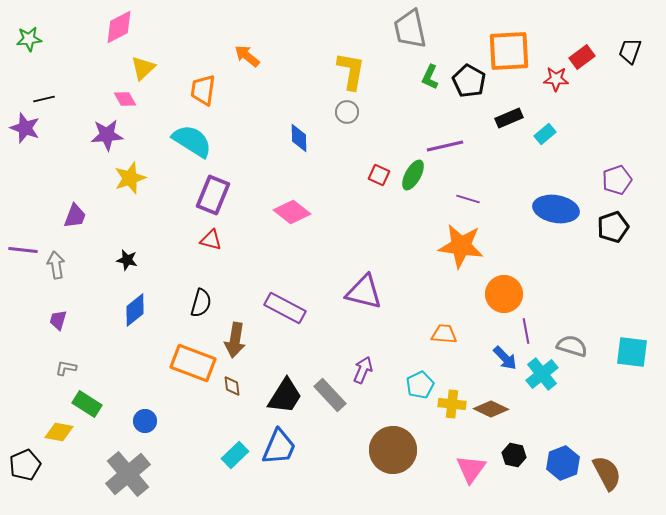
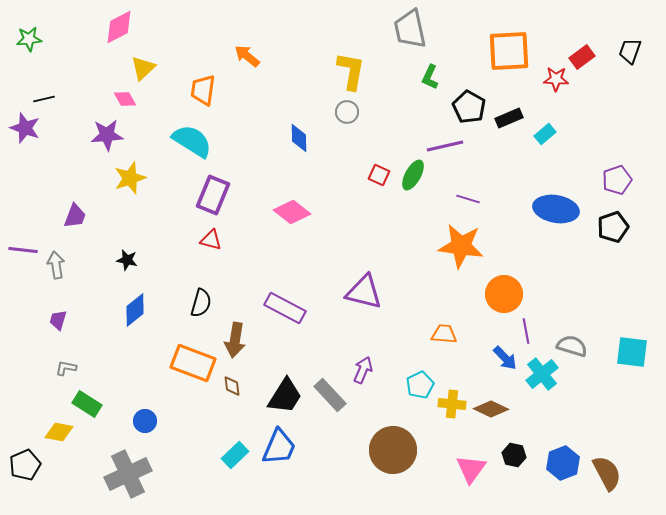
black pentagon at (469, 81): moved 26 px down
gray cross at (128, 474): rotated 15 degrees clockwise
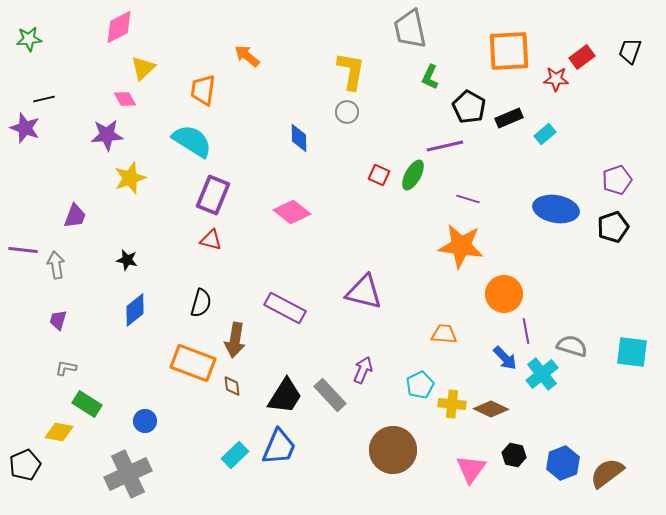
brown semicircle at (607, 473): rotated 99 degrees counterclockwise
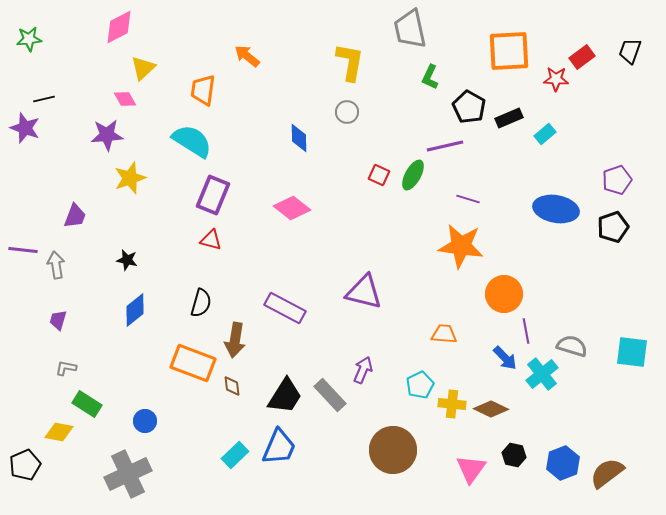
yellow L-shape at (351, 71): moved 1 px left, 9 px up
pink diamond at (292, 212): moved 4 px up
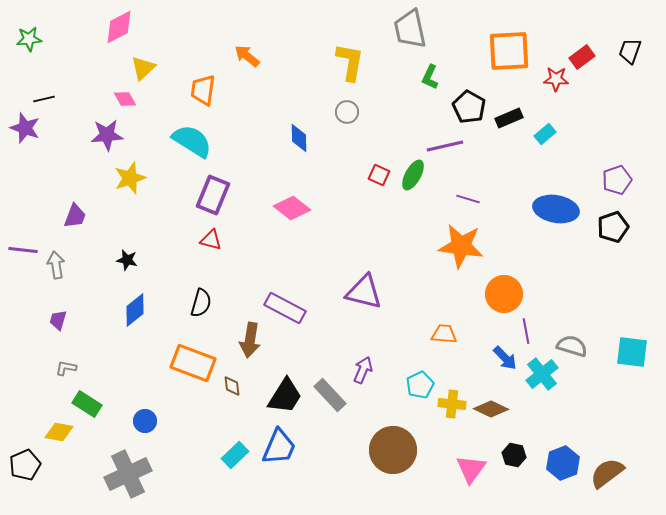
brown arrow at (235, 340): moved 15 px right
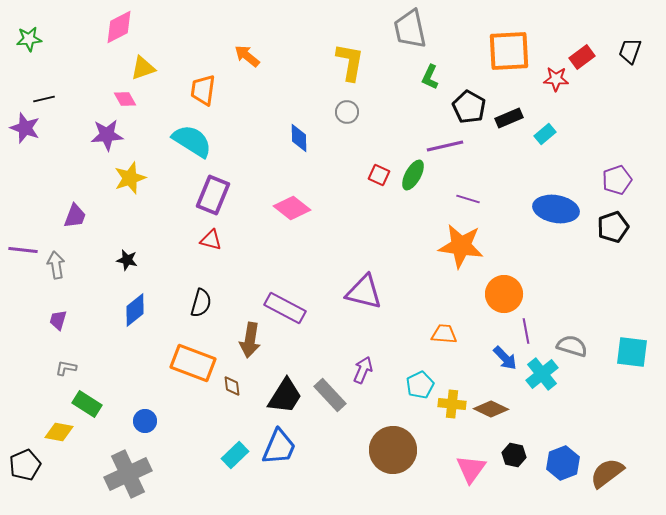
yellow triangle at (143, 68): rotated 24 degrees clockwise
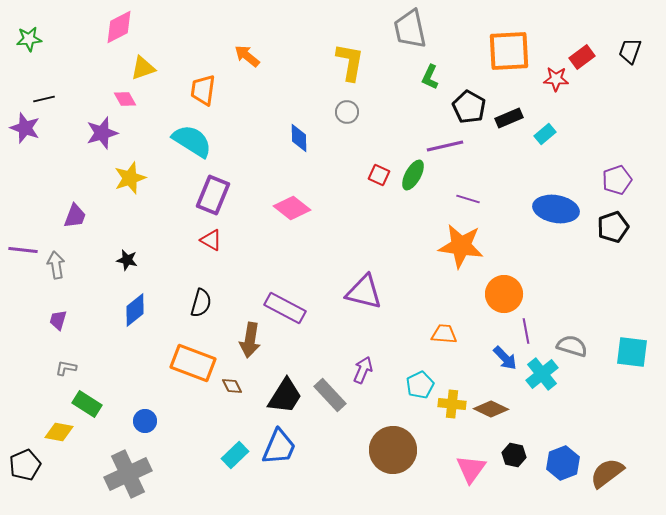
purple star at (107, 135): moved 5 px left, 2 px up; rotated 12 degrees counterclockwise
red triangle at (211, 240): rotated 15 degrees clockwise
brown diamond at (232, 386): rotated 20 degrees counterclockwise
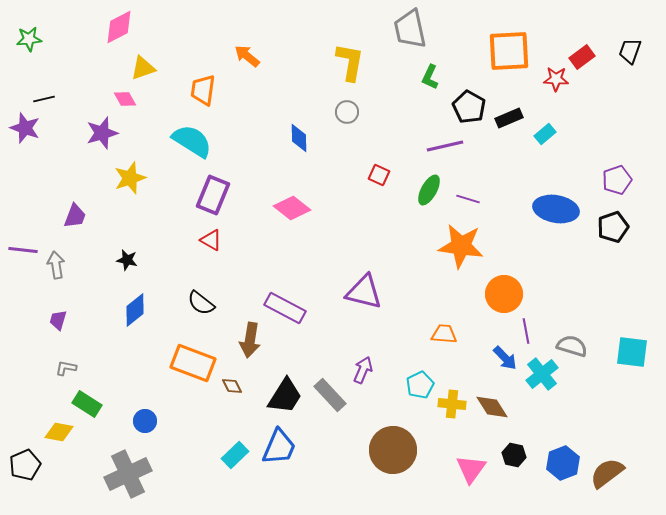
green ellipse at (413, 175): moved 16 px right, 15 px down
black semicircle at (201, 303): rotated 112 degrees clockwise
brown diamond at (491, 409): moved 1 px right, 2 px up; rotated 32 degrees clockwise
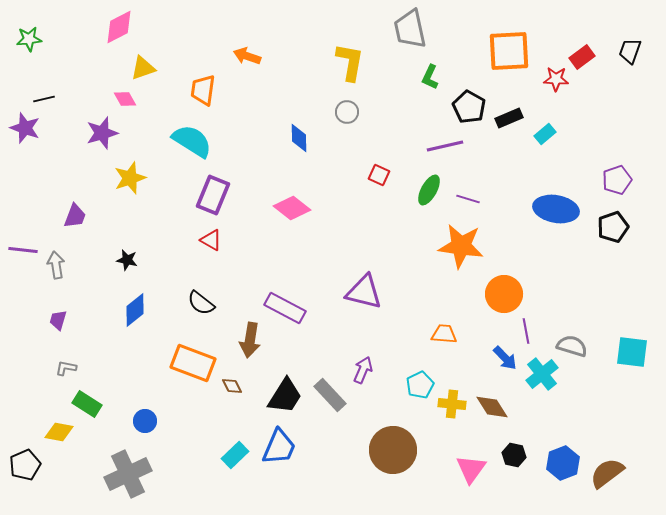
orange arrow at (247, 56): rotated 20 degrees counterclockwise
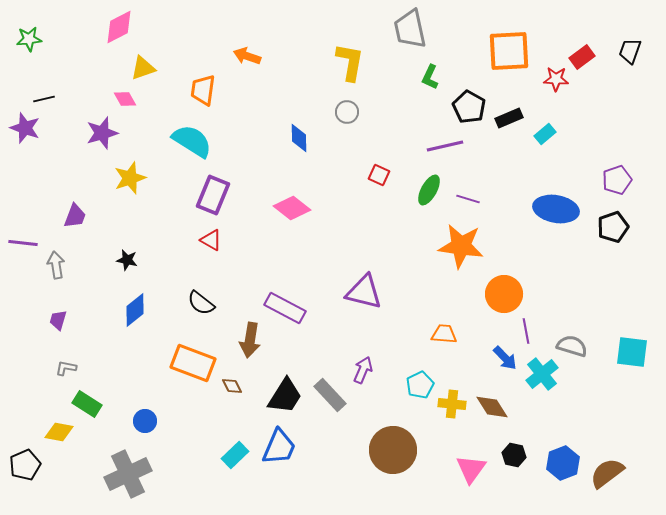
purple line at (23, 250): moved 7 px up
